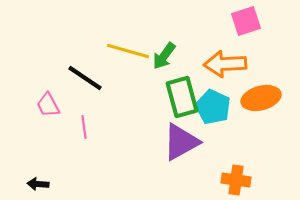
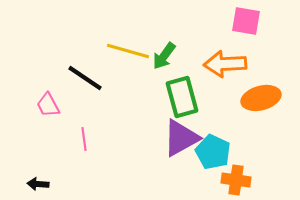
pink square: rotated 28 degrees clockwise
cyan pentagon: moved 45 px down
pink line: moved 12 px down
purple triangle: moved 4 px up
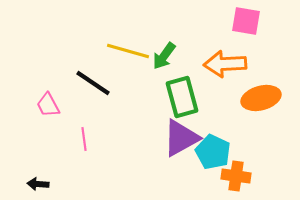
black line: moved 8 px right, 5 px down
orange cross: moved 4 px up
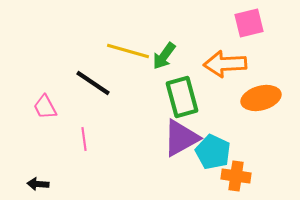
pink square: moved 3 px right, 2 px down; rotated 24 degrees counterclockwise
pink trapezoid: moved 3 px left, 2 px down
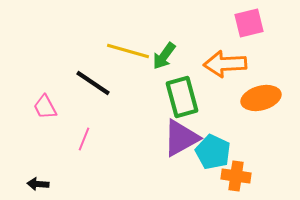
pink line: rotated 30 degrees clockwise
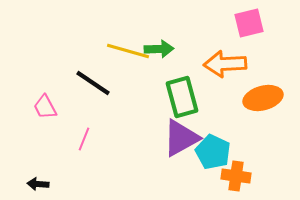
green arrow: moved 5 px left, 7 px up; rotated 128 degrees counterclockwise
orange ellipse: moved 2 px right
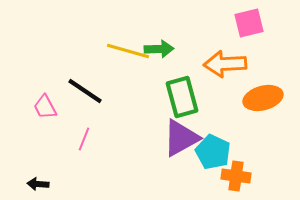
black line: moved 8 px left, 8 px down
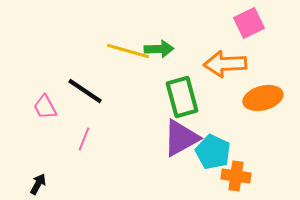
pink square: rotated 12 degrees counterclockwise
black arrow: rotated 115 degrees clockwise
